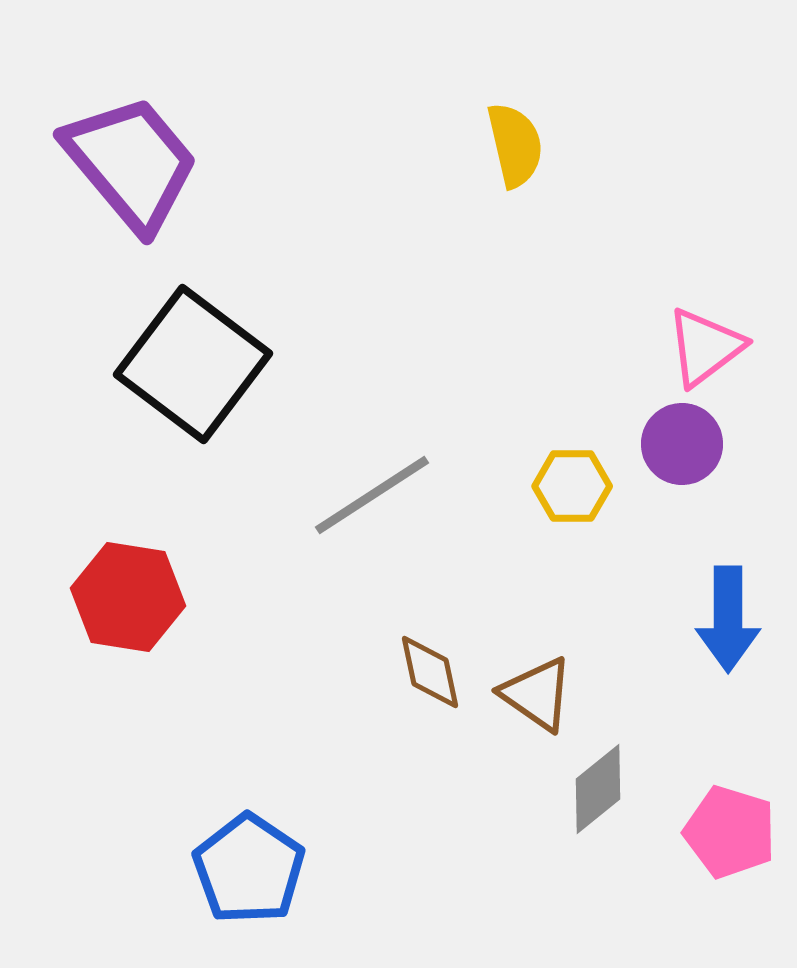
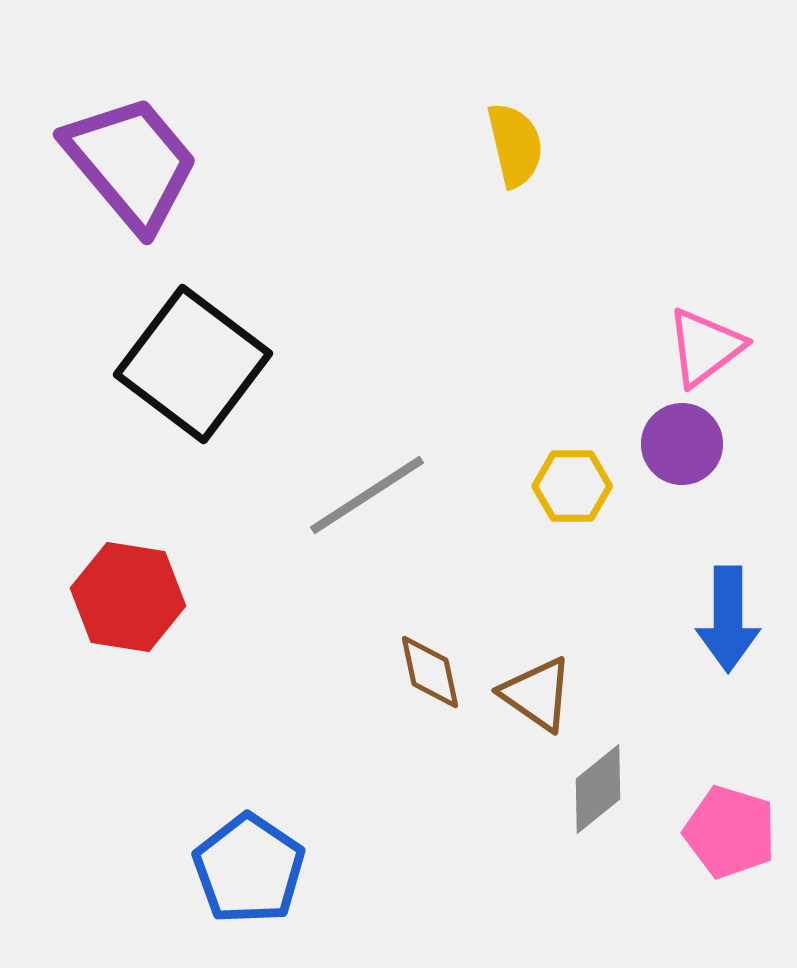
gray line: moved 5 px left
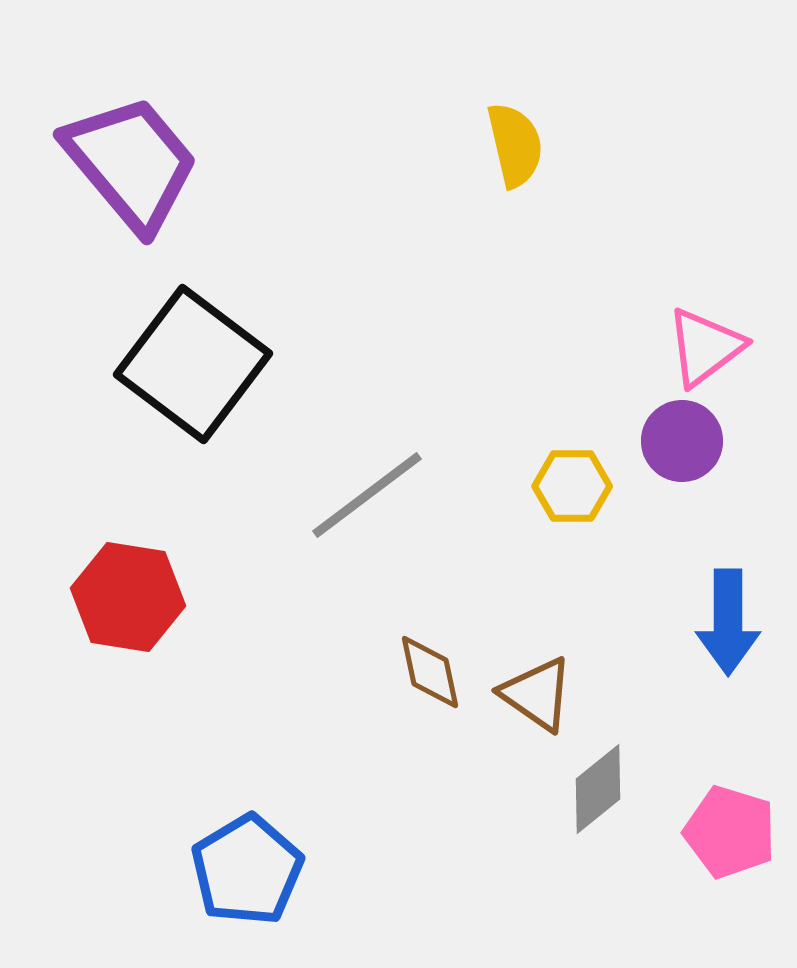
purple circle: moved 3 px up
gray line: rotated 4 degrees counterclockwise
blue arrow: moved 3 px down
blue pentagon: moved 2 px left, 1 px down; rotated 7 degrees clockwise
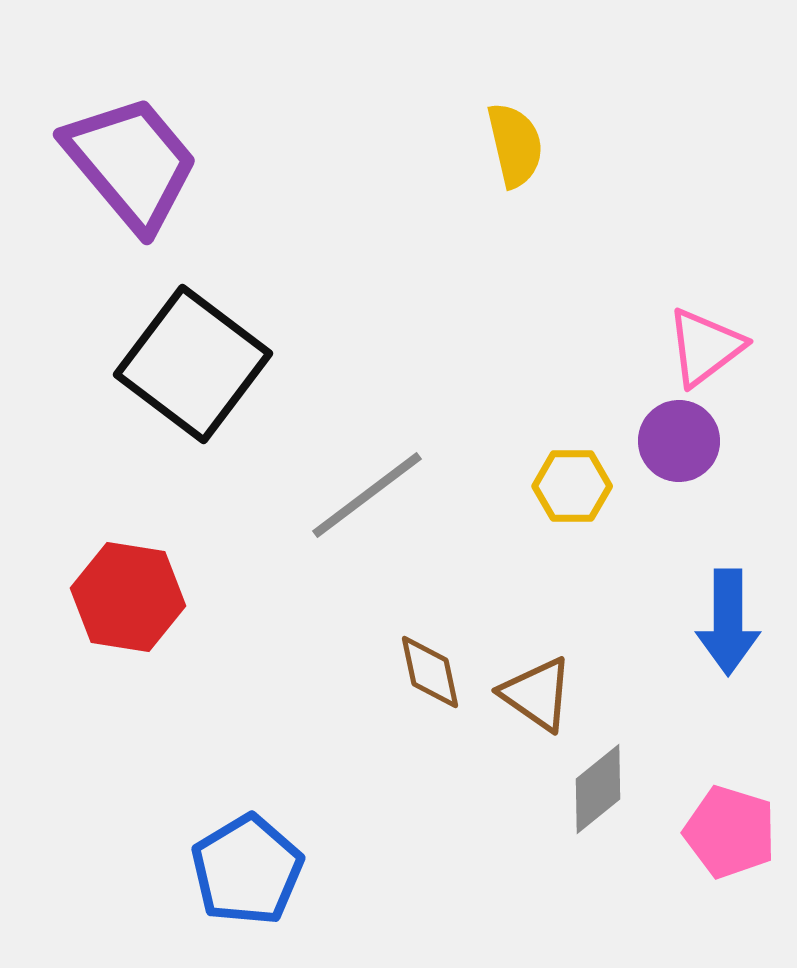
purple circle: moved 3 px left
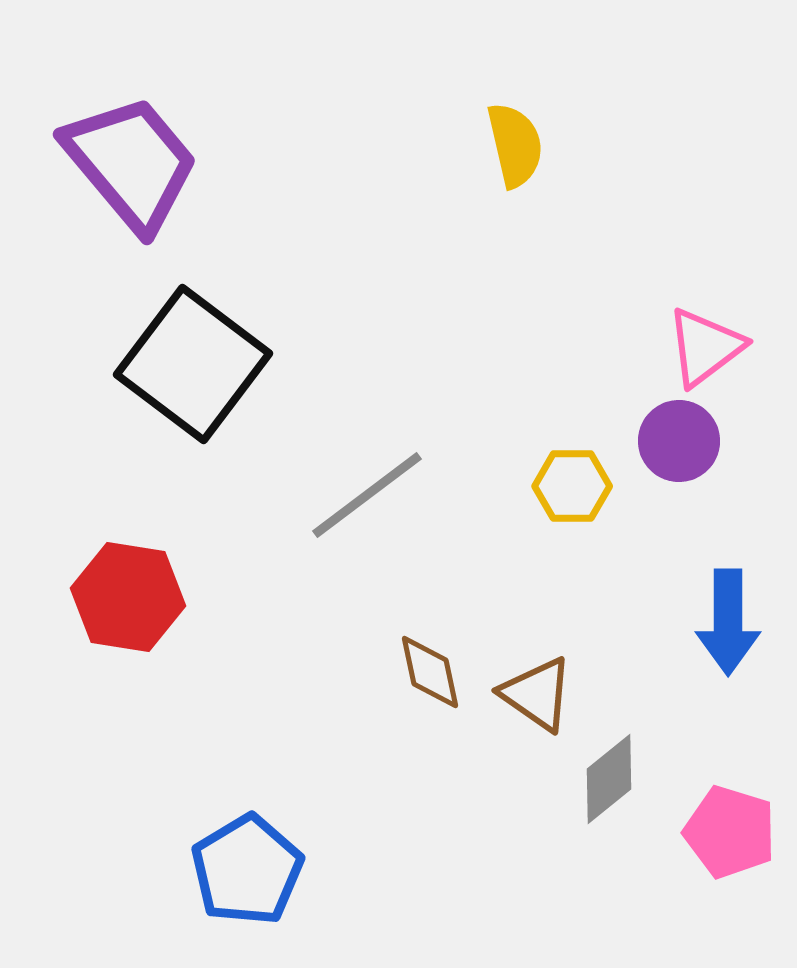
gray diamond: moved 11 px right, 10 px up
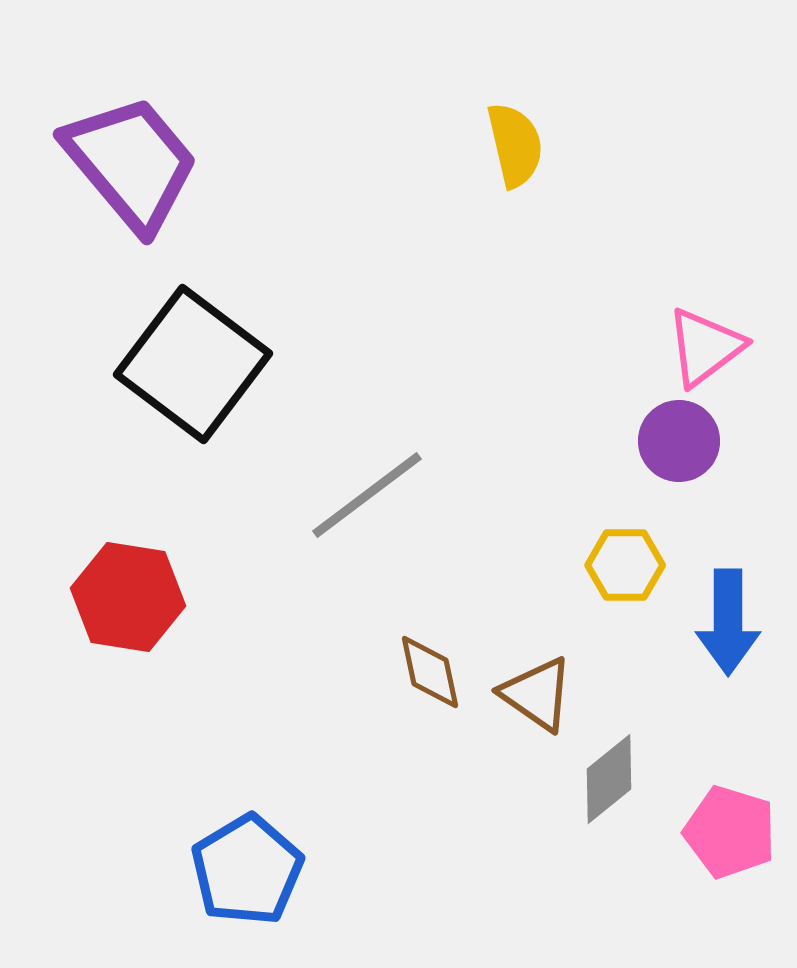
yellow hexagon: moved 53 px right, 79 px down
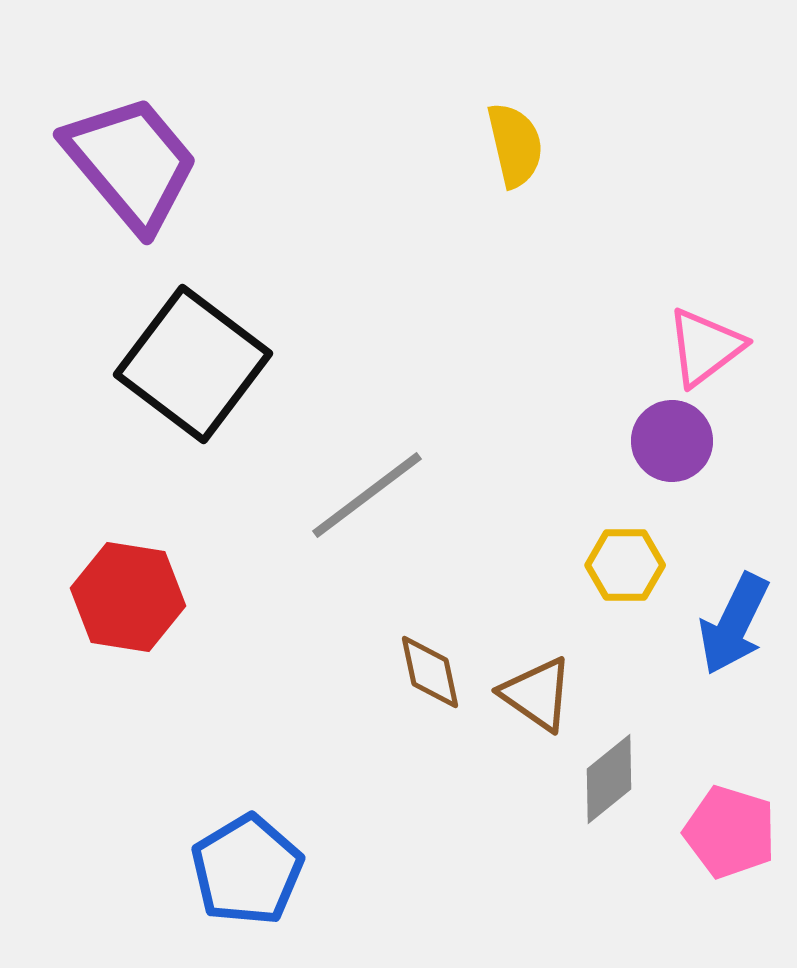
purple circle: moved 7 px left
blue arrow: moved 6 px right, 2 px down; rotated 26 degrees clockwise
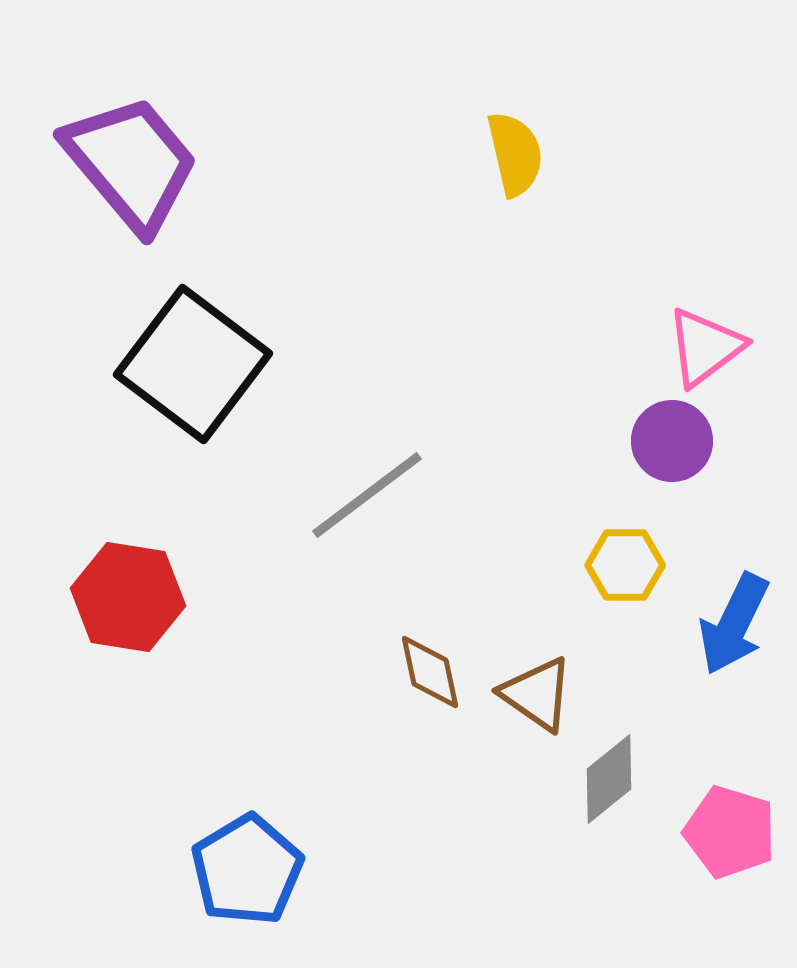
yellow semicircle: moved 9 px down
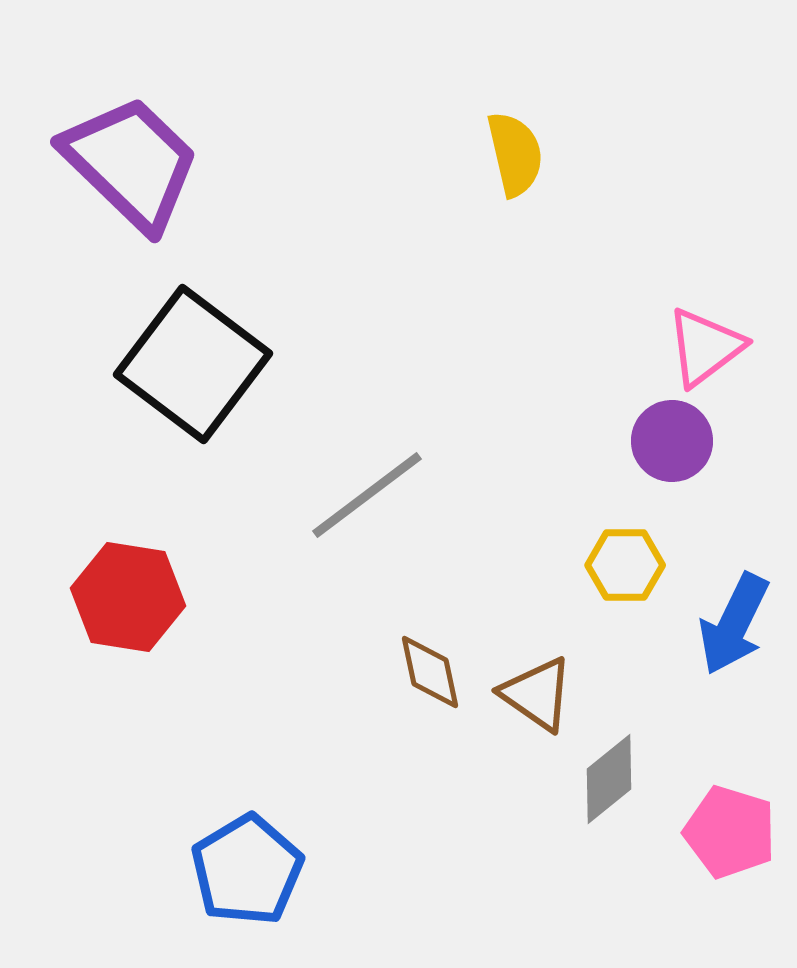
purple trapezoid: rotated 6 degrees counterclockwise
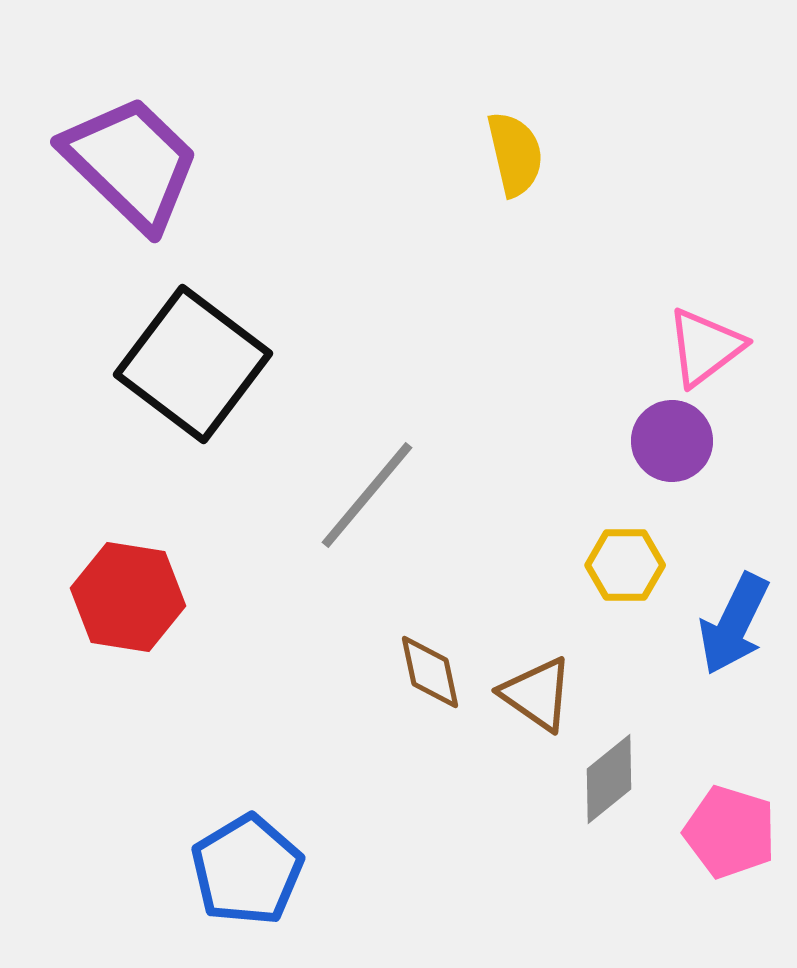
gray line: rotated 13 degrees counterclockwise
